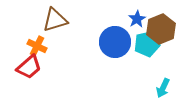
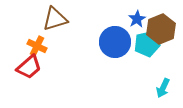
brown triangle: moved 1 px up
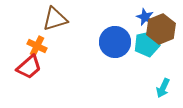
blue star: moved 8 px right, 2 px up; rotated 18 degrees counterclockwise
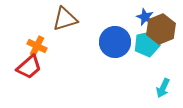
brown triangle: moved 10 px right
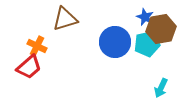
brown hexagon: rotated 12 degrees clockwise
cyan arrow: moved 2 px left
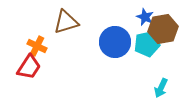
brown triangle: moved 1 px right, 3 px down
brown hexagon: moved 2 px right
red trapezoid: rotated 16 degrees counterclockwise
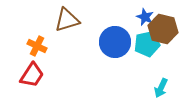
brown triangle: moved 1 px right, 2 px up
brown hexagon: rotated 24 degrees clockwise
red trapezoid: moved 3 px right, 8 px down
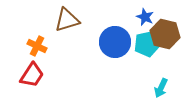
brown hexagon: moved 2 px right, 5 px down
